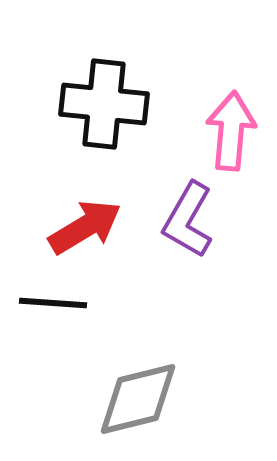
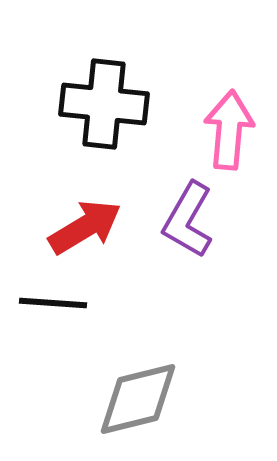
pink arrow: moved 2 px left, 1 px up
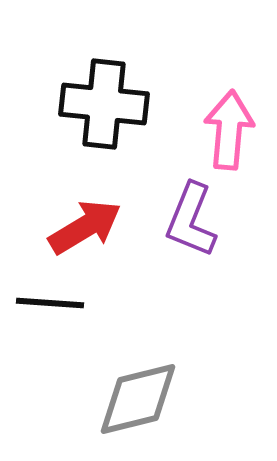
purple L-shape: moved 3 px right; rotated 8 degrees counterclockwise
black line: moved 3 px left
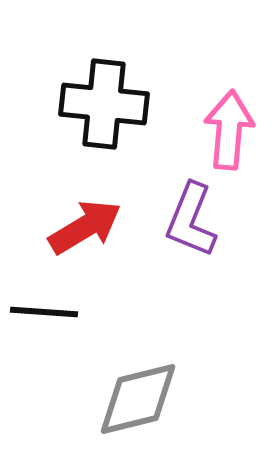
black line: moved 6 px left, 9 px down
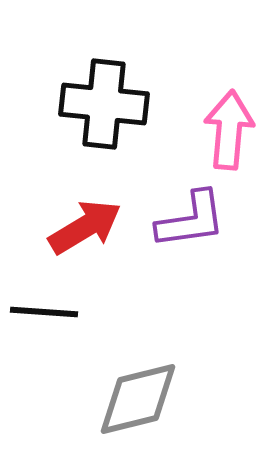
purple L-shape: rotated 120 degrees counterclockwise
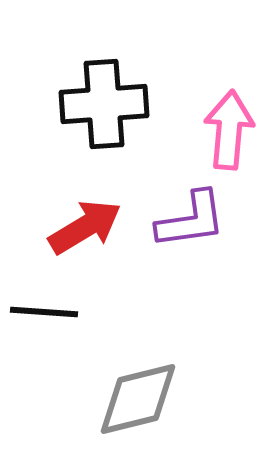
black cross: rotated 10 degrees counterclockwise
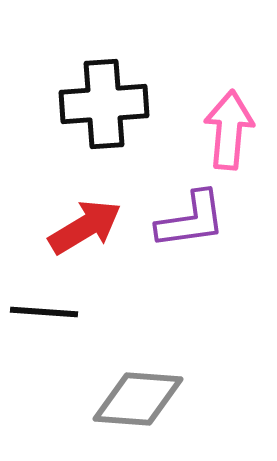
gray diamond: rotated 18 degrees clockwise
